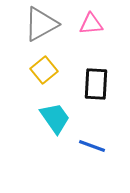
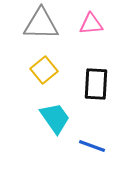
gray triangle: rotated 30 degrees clockwise
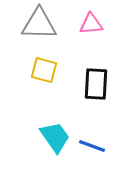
gray triangle: moved 2 px left
yellow square: rotated 36 degrees counterclockwise
cyan trapezoid: moved 19 px down
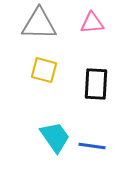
pink triangle: moved 1 px right, 1 px up
blue line: rotated 12 degrees counterclockwise
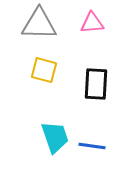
cyan trapezoid: rotated 16 degrees clockwise
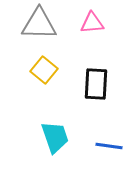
yellow square: rotated 24 degrees clockwise
blue line: moved 17 px right
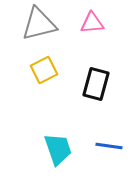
gray triangle: rotated 15 degrees counterclockwise
yellow square: rotated 24 degrees clockwise
black rectangle: rotated 12 degrees clockwise
cyan trapezoid: moved 3 px right, 12 px down
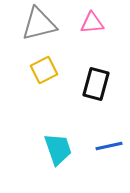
blue line: rotated 20 degrees counterclockwise
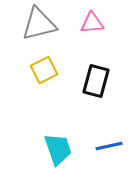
black rectangle: moved 3 px up
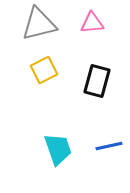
black rectangle: moved 1 px right
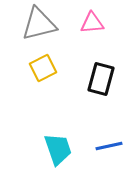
yellow square: moved 1 px left, 2 px up
black rectangle: moved 4 px right, 2 px up
